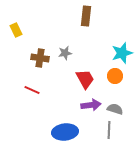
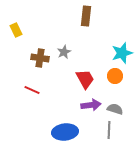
gray star: moved 1 px left, 1 px up; rotated 16 degrees counterclockwise
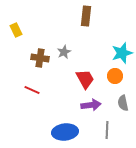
gray semicircle: moved 8 px right, 6 px up; rotated 119 degrees counterclockwise
gray line: moved 2 px left
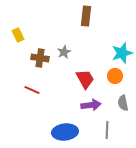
yellow rectangle: moved 2 px right, 5 px down
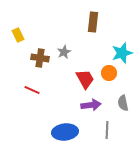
brown rectangle: moved 7 px right, 6 px down
orange circle: moved 6 px left, 3 px up
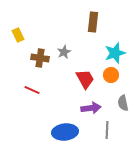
cyan star: moved 7 px left
orange circle: moved 2 px right, 2 px down
purple arrow: moved 3 px down
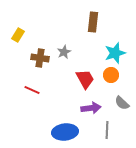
yellow rectangle: rotated 56 degrees clockwise
gray semicircle: moved 1 px left; rotated 35 degrees counterclockwise
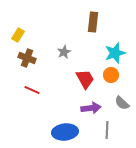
brown cross: moved 13 px left; rotated 12 degrees clockwise
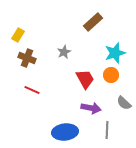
brown rectangle: rotated 42 degrees clockwise
gray semicircle: moved 2 px right
purple arrow: rotated 18 degrees clockwise
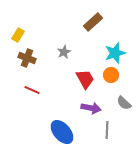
blue ellipse: moved 3 px left; rotated 55 degrees clockwise
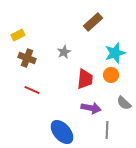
yellow rectangle: rotated 32 degrees clockwise
red trapezoid: rotated 35 degrees clockwise
